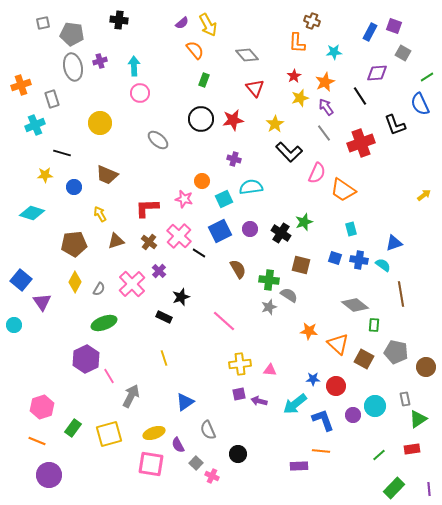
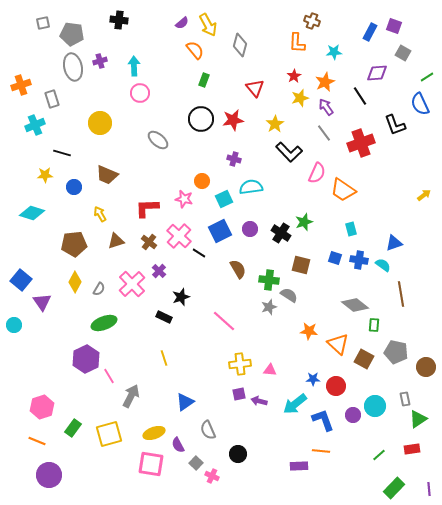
gray diamond at (247, 55): moved 7 px left, 10 px up; rotated 55 degrees clockwise
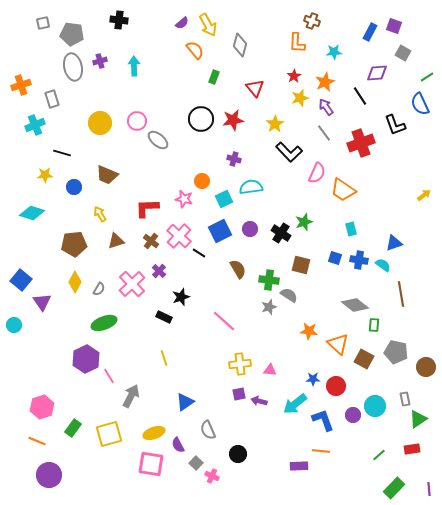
green rectangle at (204, 80): moved 10 px right, 3 px up
pink circle at (140, 93): moved 3 px left, 28 px down
brown cross at (149, 242): moved 2 px right, 1 px up
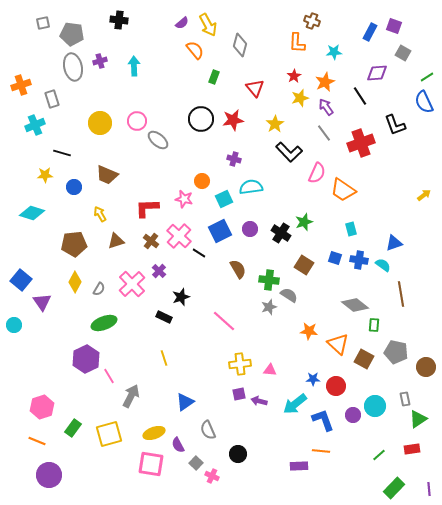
blue semicircle at (420, 104): moved 4 px right, 2 px up
brown square at (301, 265): moved 3 px right; rotated 18 degrees clockwise
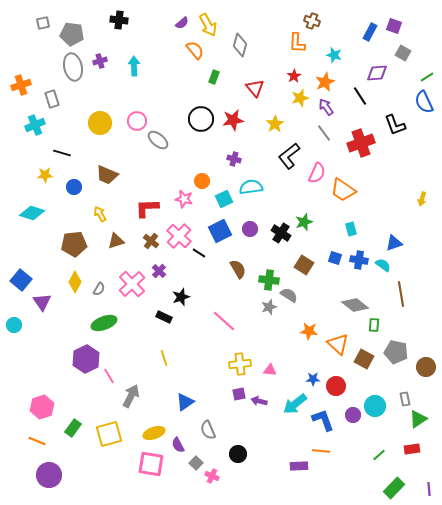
cyan star at (334, 52): moved 3 px down; rotated 21 degrees clockwise
black L-shape at (289, 152): moved 4 px down; rotated 96 degrees clockwise
yellow arrow at (424, 195): moved 2 px left, 4 px down; rotated 144 degrees clockwise
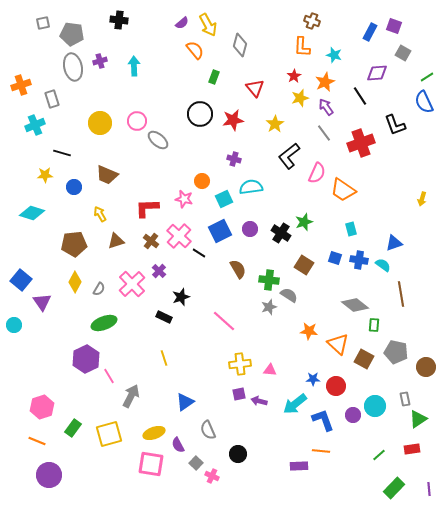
orange L-shape at (297, 43): moved 5 px right, 4 px down
black circle at (201, 119): moved 1 px left, 5 px up
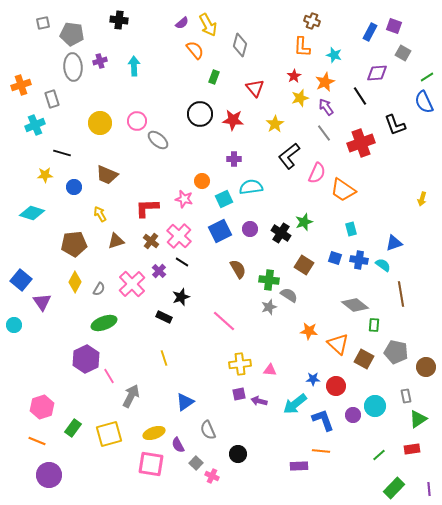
gray ellipse at (73, 67): rotated 8 degrees clockwise
red star at (233, 120): rotated 15 degrees clockwise
purple cross at (234, 159): rotated 16 degrees counterclockwise
black line at (199, 253): moved 17 px left, 9 px down
gray rectangle at (405, 399): moved 1 px right, 3 px up
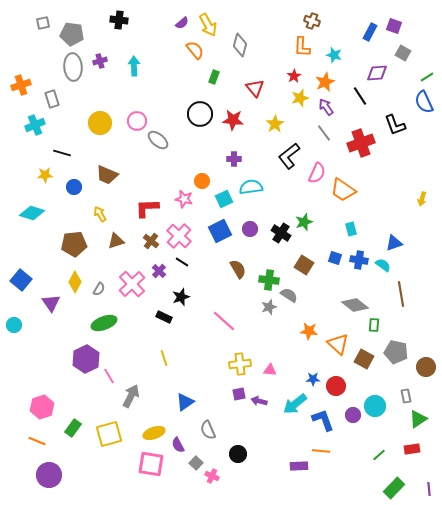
purple triangle at (42, 302): moved 9 px right, 1 px down
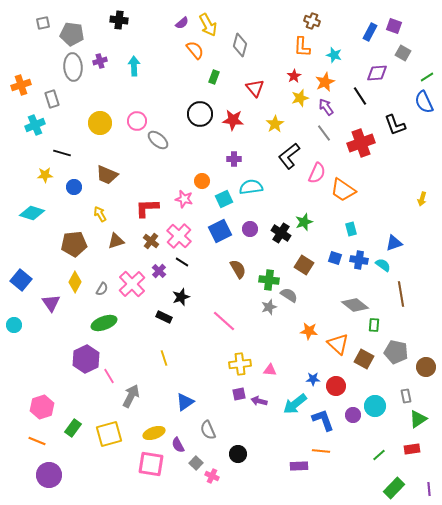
gray semicircle at (99, 289): moved 3 px right
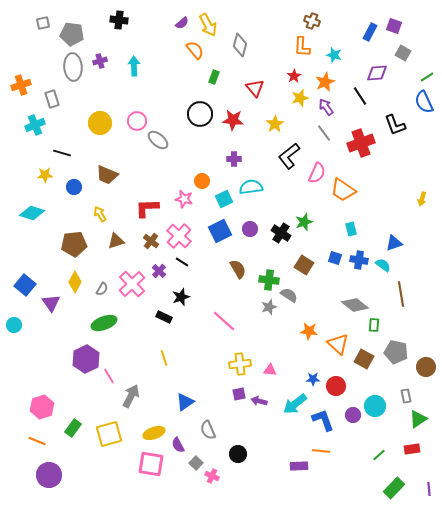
blue square at (21, 280): moved 4 px right, 5 px down
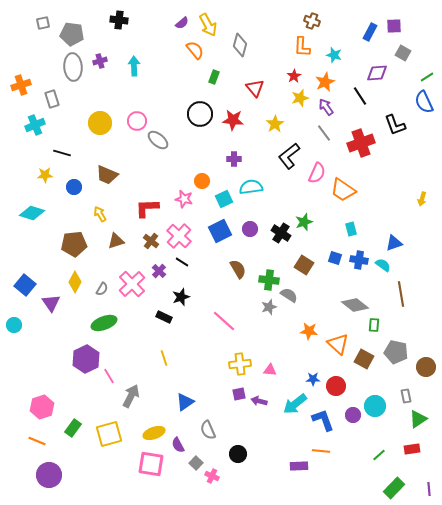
purple square at (394, 26): rotated 21 degrees counterclockwise
